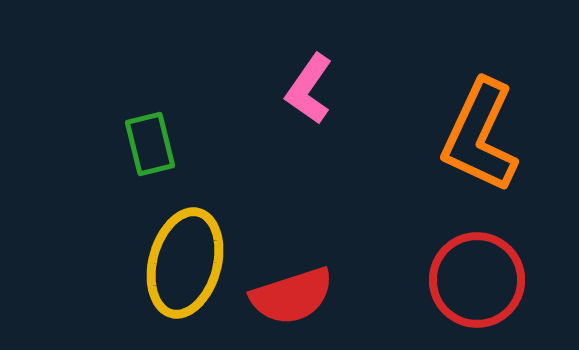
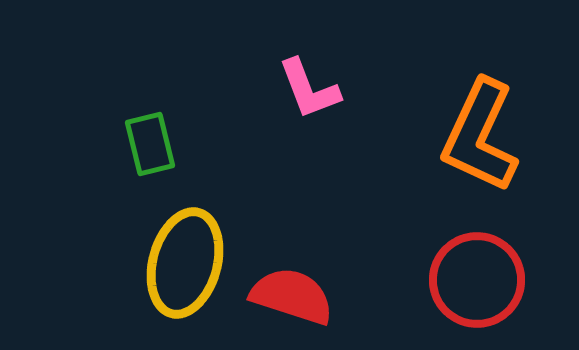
pink L-shape: rotated 56 degrees counterclockwise
red semicircle: rotated 144 degrees counterclockwise
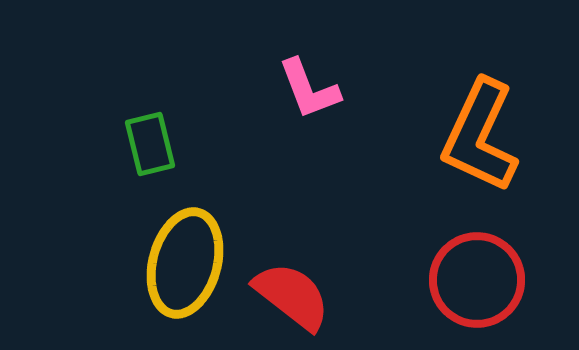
red semicircle: rotated 20 degrees clockwise
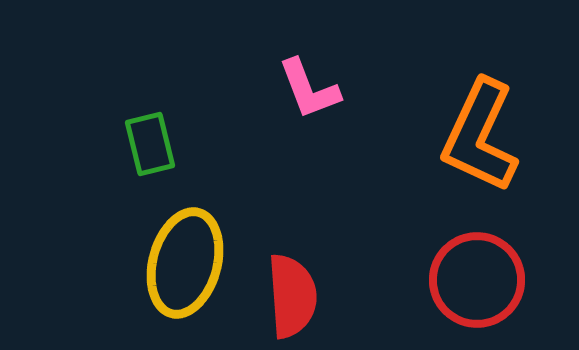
red semicircle: rotated 48 degrees clockwise
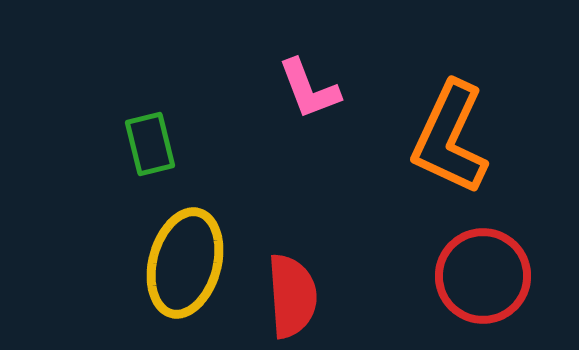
orange L-shape: moved 30 px left, 2 px down
red circle: moved 6 px right, 4 px up
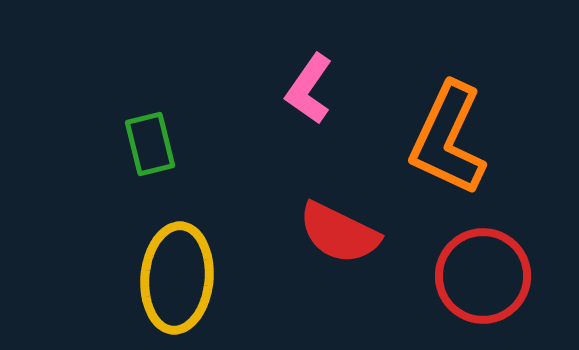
pink L-shape: rotated 56 degrees clockwise
orange L-shape: moved 2 px left, 1 px down
yellow ellipse: moved 8 px left, 15 px down; rotated 10 degrees counterclockwise
red semicircle: moved 47 px right, 63 px up; rotated 120 degrees clockwise
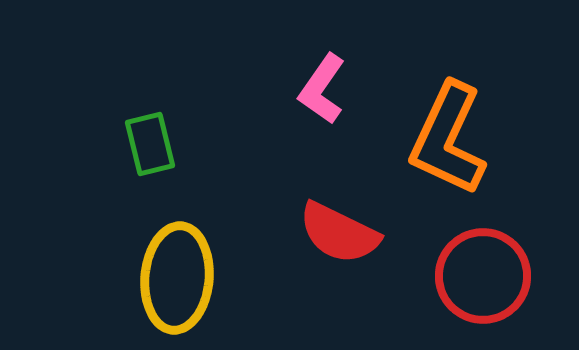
pink L-shape: moved 13 px right
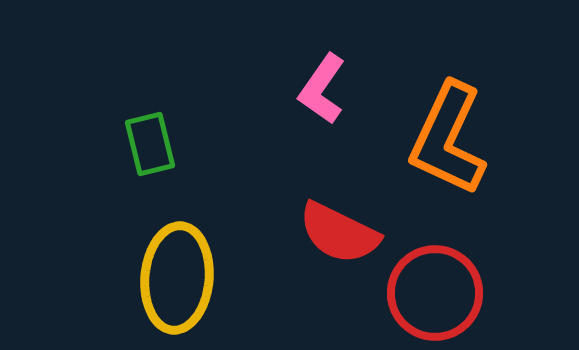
red circle: moved 48 px left, 17 px down
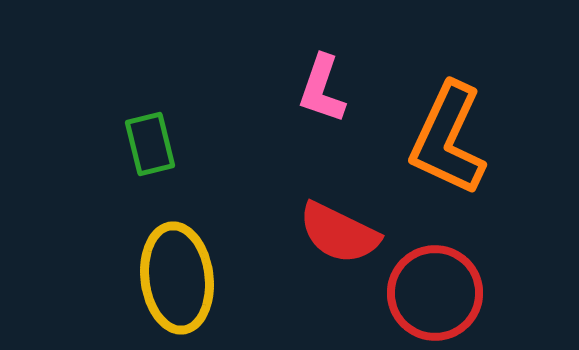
pink L-shape: rotated 16 degrees counterclockwise
yellow ellipse: rotated 12 degrees counterclockwise
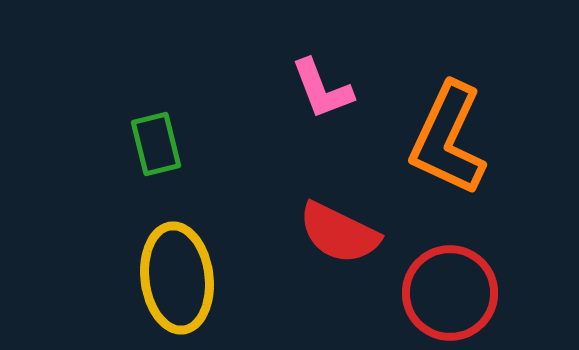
pink L-shape: rotated 40 degrees counterclockwise
green rectangle: moved 6 px right
red circle: moved 15 px right
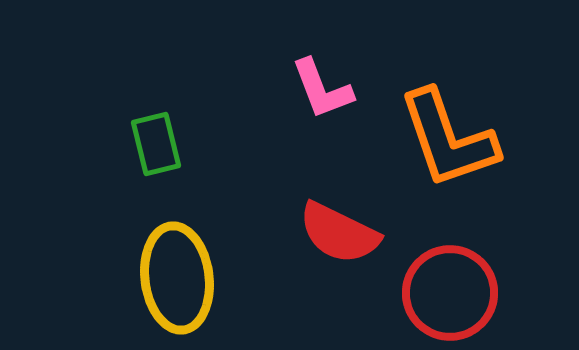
orange L-shape: rotated 44 degrees counterclockwise
